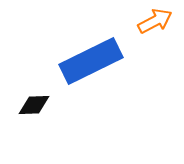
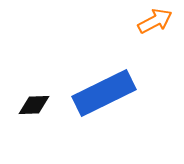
blue rectangle: moved 13 px right, 32 px down
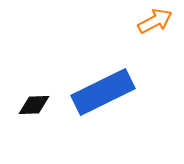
blue rectangle: moved 1 px left, 1 px up
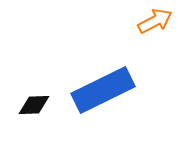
blue rectangle: moved 2 px up
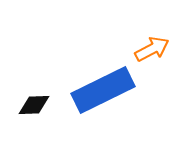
orange arrow: moved 3 px left, 28 px down
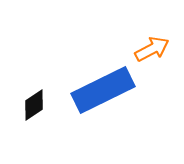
black diamond: rotated 32 degrees counterclockwise
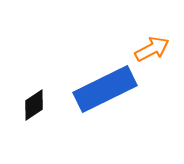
blue rectangle: moved 2 px right, 1 px up
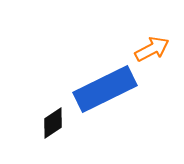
black diamond: moved 19 px right, 18 px down
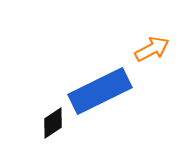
blue rectangle: moved 5 px left, 2 px down
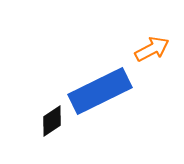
black diamond: moved 1 px left, 2 px up
